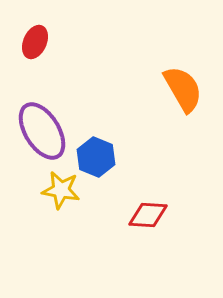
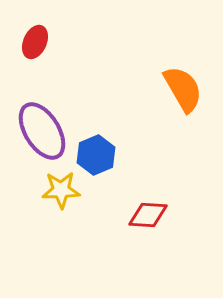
blue hexagon: moved 2 px up; rotated 15 degrees clockwise
yellow star: rotated 12 degrees counterclockwise
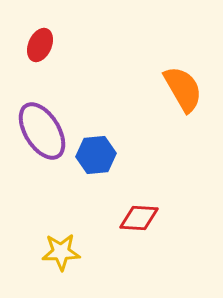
red ellipse: moved 5 px right, 3 px down
blue hexagon: rotated 18 degrees clockwise
yellow star: moved 62 px down
red diamond: moved 9 px left, 3 px down
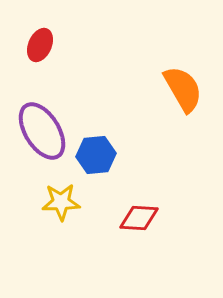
yellow star: moved 50 px up
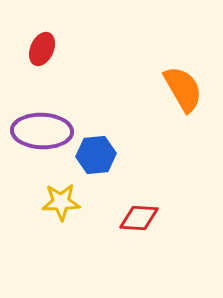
red ellipse: moved 2 px right, 4 px down
purple ellipse: rotated 56 degrees counterclockwise
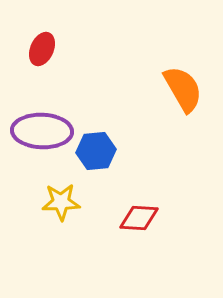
blue hexagon: moved 4 px up
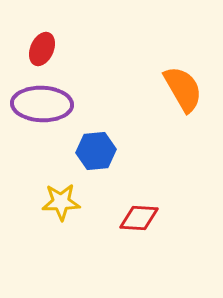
purple ellipse: moved 27 px up
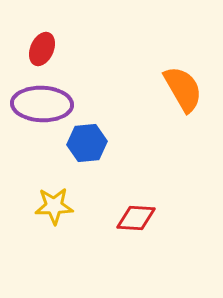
blue hexagon: moved 9 px left, 8 px up
yellow star: moved 7 px left, 4 px down
red diamond: moved 3 px left
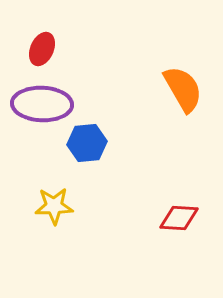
red diamond: moved 43 px right
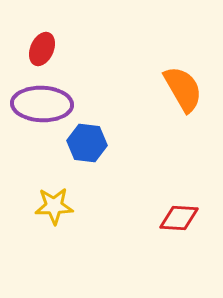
blue hexagon: rotated 12 degrees clockwise
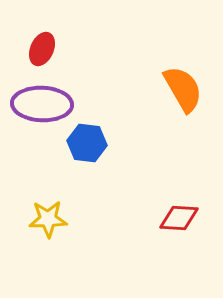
yellow star: moved 6 px left, 13 px down
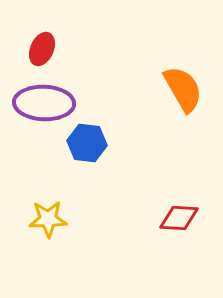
purple ellipse: moved 2 px right, 1 px up
